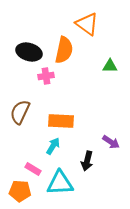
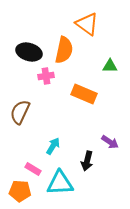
orange rectangle: moved 23 px right, 27 px up; rotated 20 degrees clockwise
purple arrow: moved 1 px left
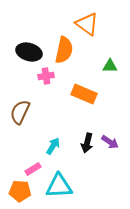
black arrow: moved 18 px up
pink rectangle: rotated 63 degrees counterclockwise
cyan triangle: moved 1 px left, 3 px down
